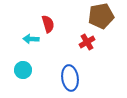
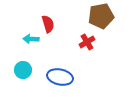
blue ellipse: moved 10 px left, 1 px up; rotated 70 degrees counterclockwise
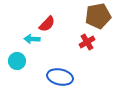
brown pentagon: moved 3 px left
red semicircle: moved 1 px left; rotated 60 degrees clockwise
cyan arrow: moved 1 px right
cyan circle: moved 6 px left, 9 px up
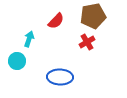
brown pentagon: moved 5 px left
red semicircle: moved 9 px right, 3 px up
cyan arrow: moved 3 px left; rotated 105 degrees clockwise
blue ellipse: rotated 10 degrees counterclockwise
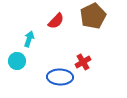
brown pentagon: rotated 15 degrees counterclockwise
red cross: moved 4 px left, 20 px down
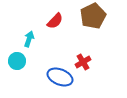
red semicircle: moved 1 px left
blue ellipse: rotated 20 degrees clockwise
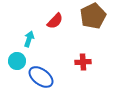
red cross: rotated 28 degrees clockwise
blue ellipse: moved 19 px left; rotated 15 degrees clockwise
